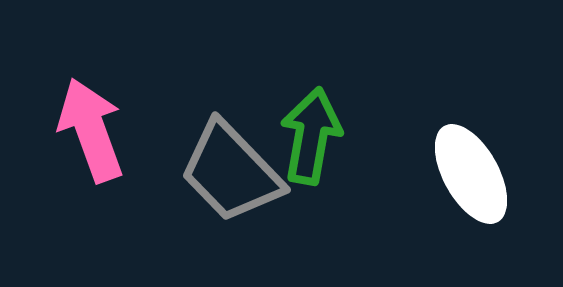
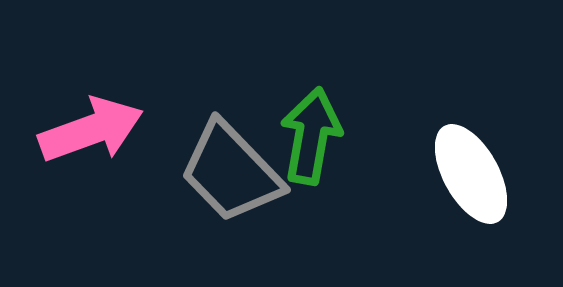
pink arrow: rotated 90 degrees clockwise
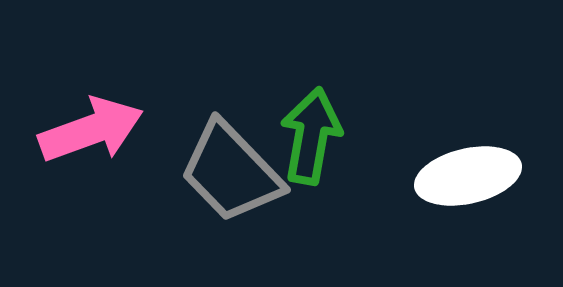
white ellipse: moved 3 px left, 2 px down; rotated 74 degrees counterclockwise
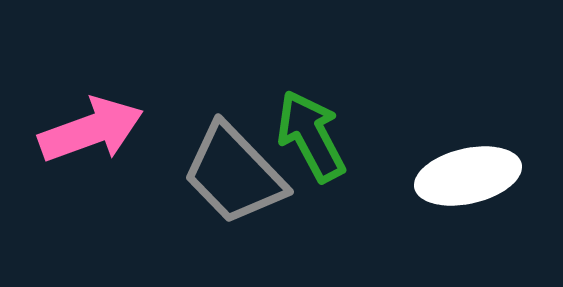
green arrow: rotated 38 degrees counterclockwise
gray trapezoid: moved 3 px right, 2 px down
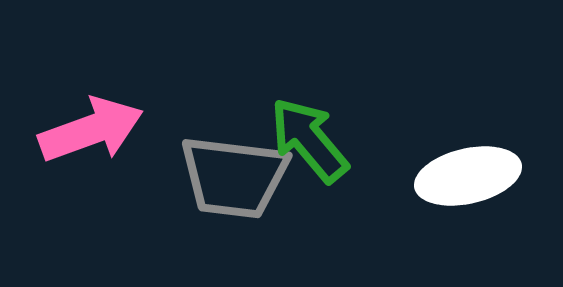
green arrow: moved 2 px left, 4 px down; rotated 12 degrees counterclockwise
gray trapezoid: moved 3 px down; rotated 39 degrees counterclockwise
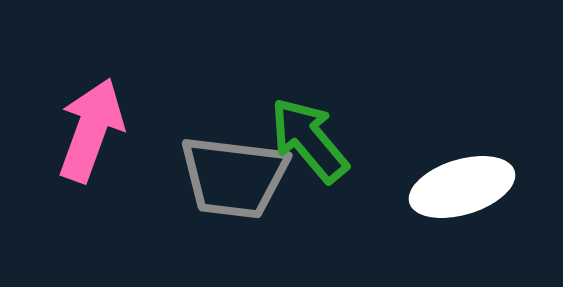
pink arrow: rotated 50 degrees counterclockwise
white ellipse: moved 6 px left, 11 px down; rotated 4 degrees counterclockwise
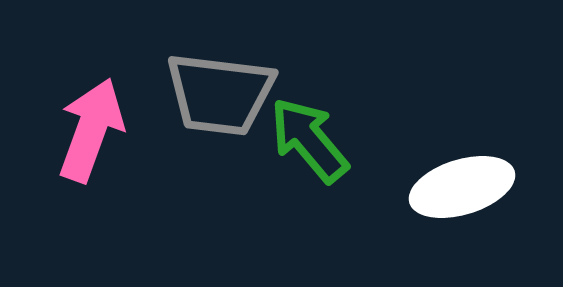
gray trapezoid: moved 14 px left, 83 px up
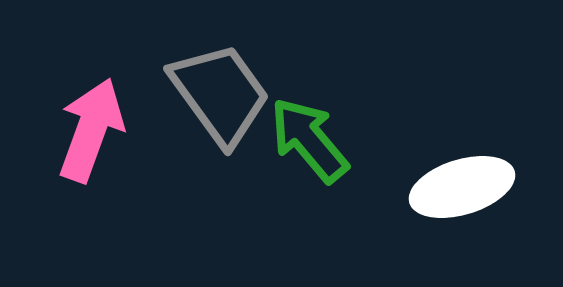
gray trapezoid: rotated 133 degrees counterclockwise
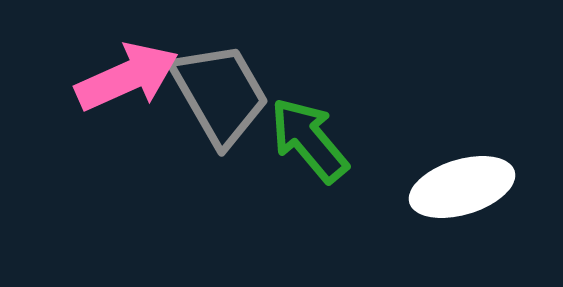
gray trapezoid: rotated 6 degrees clockwise
pink arrow: moved 36 px right, 53 px up; rotated 46 degrees clockwise
